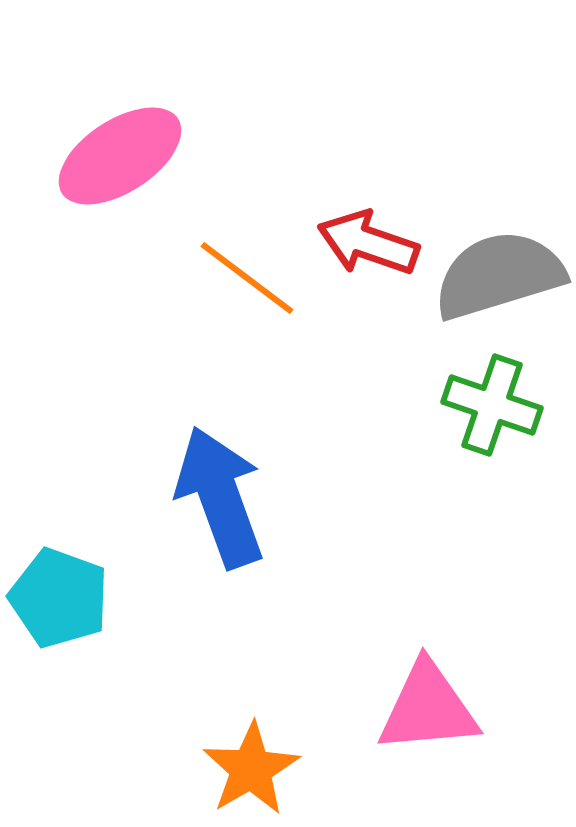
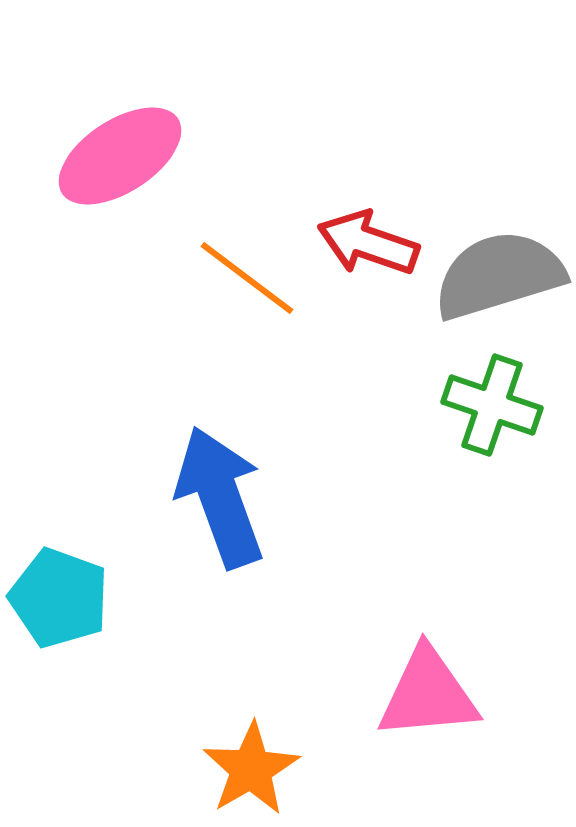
pink triangle: moved 14 px up
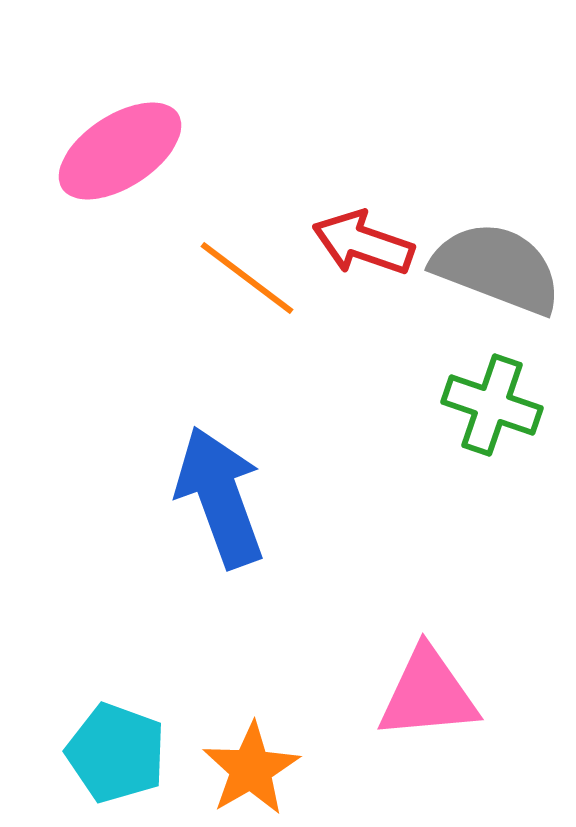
pink ellipse: moved 5 px up
red arrow: moved 5 px left
gray semicircle: moved 2 px left, 7 px up; rotated 38 degrees clockwise
cyan pentagon: moved 57 px right, 155 px down
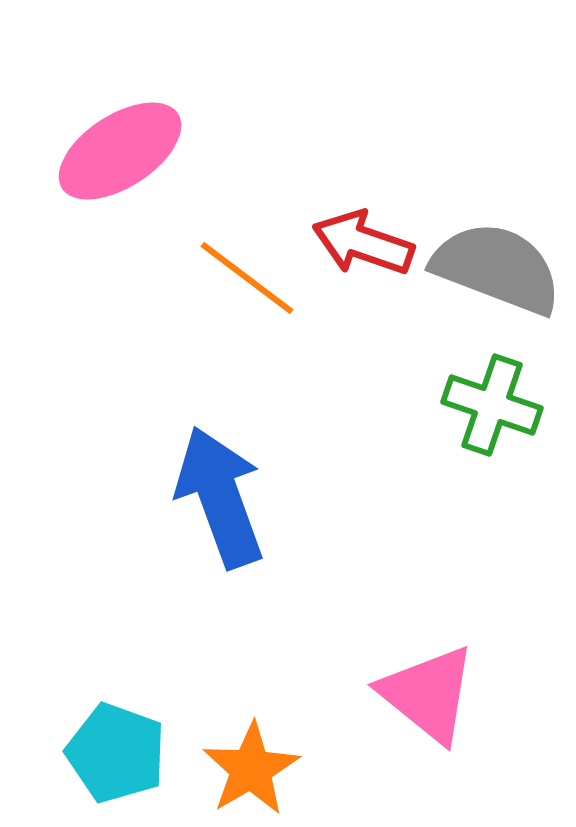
pink triangle: rotated 44 degrees clockwise
